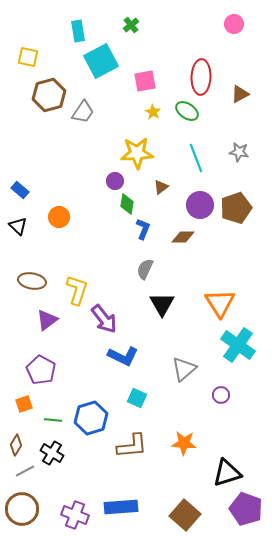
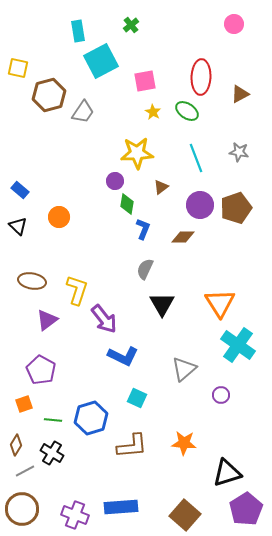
yellow square at (28, 57): moved 10 px left, 11 px down
purple pentagon at (246, 509): rotated 20 degrees clockwise
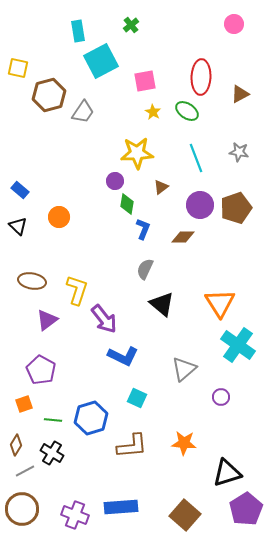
black triangle at (162, 304): rotated 20 degrees counterclockwise
purple circle at (221, 395): moved 2 px down
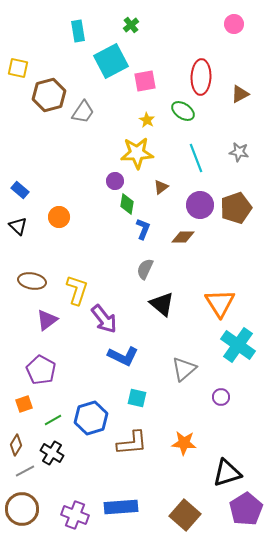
cyan square at (101, 61): moved 10 px right
green ellipse at (187, 111): moved 4 px left
yellow star at (153, 112): moved 6 px left, 8 px down
cyan square at (137, 398): rotated 12 degrees counterclockwise
green line at (53, 420): rotated 36 degrees counterclockwise
brown L-shape at (132, 446): moved 3 px up
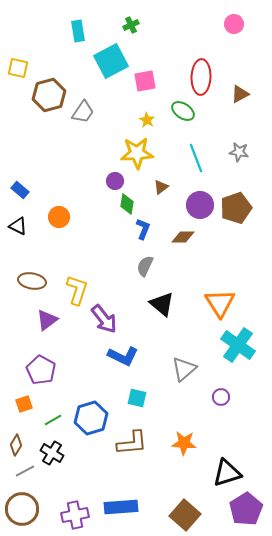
green cross at (131, 25): rotated 14 degrees clockwise
black triangle at (18, 226): rotated 18 degrees counterclockwise
gray semicircle at (145, 269): moved 3 px up
purple cross at (75, 515): rotated 32 degrees counterclockwise
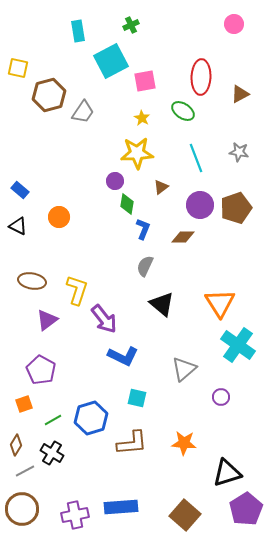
yellow star at (147, 120): moved 5 px left, 2 px up
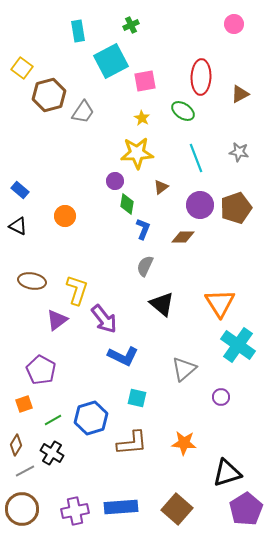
yellow square at (18, 68): moved 4 px right; rotated 25 degrees clockwise
orange circle at (59, 217): moved 6 px right, 1 px up
purple triangle at (47, 320): moved 10 px right
purple cross at (75, 515): moved 4 px up
brown square at (185, 515): moved 8 px left, 6 px up
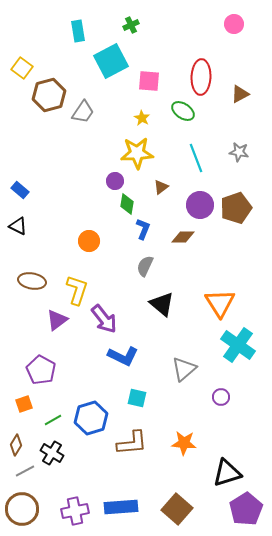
pink square at (145, 81): moved 4 px right; rotated 15 degrees clockwise
orange circle at (65, 216): moved 24 px right, 25 px down
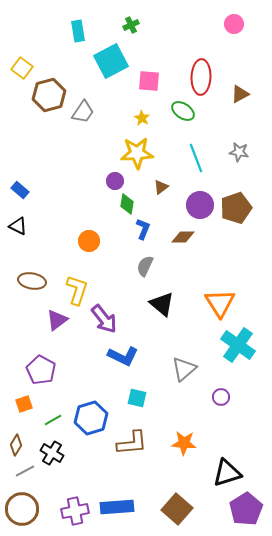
blue rectangle at (121, 507): moved 4 px left
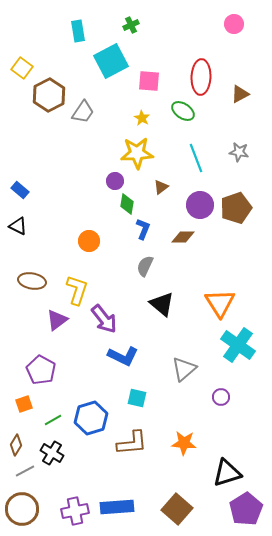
brown hexagon at (49, 95): rotated 12 degrees counterclockwise
